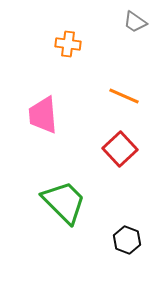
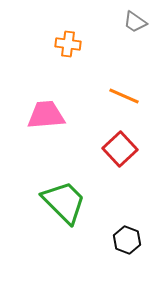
pink trapezoid: moved 3 px right; rotated 90 degrees clockwise
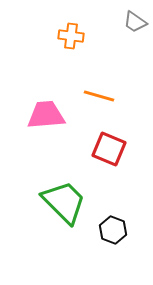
orange cross: moved 3 px right, 8 px up
orange line: moved 25 px left; rotated 8 degrees counterclockwise
red square: moved 11 px left; rotated 24 degrees counterclockwise
black hexagon: moved 14 px left, 10 px up
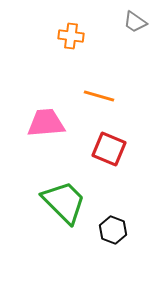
pink trapezoid: moved 8 px down
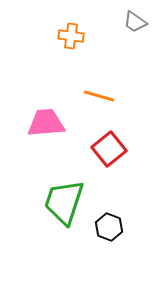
red square: rotated 28 degrees clockwise
green trapezoid: rotated 117 degrees counterclockwise
black hexagon: moved 4 px left, 3 px up
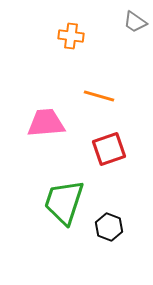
red square: rotated 20 degrees clockwise
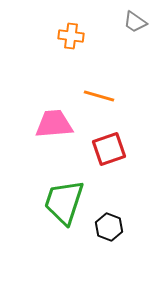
pink trapezoid: moved 8 px right, 1 px down
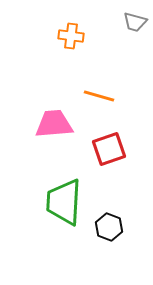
gray trapezoid: rotated 20 degrees counterclockwise
green trapezoid: rotated 15 degrees counterclockwise
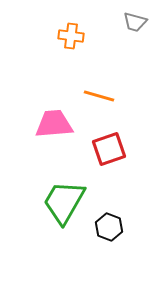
green trapezoid: rotated 27 degrees clockwise
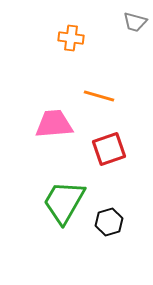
orange cross: moved 2 px down
black hexagon: moved 5 px up; rotated 24 degrees clockwise
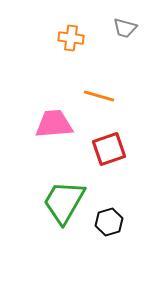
gray trapezoid: moved 10 px left, 6 px down
